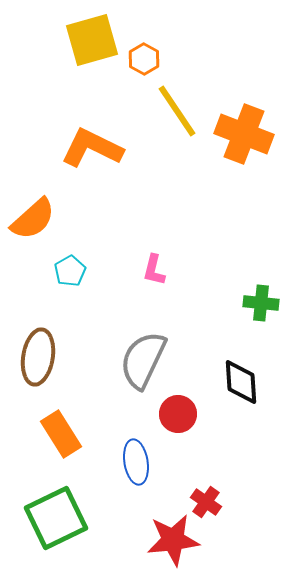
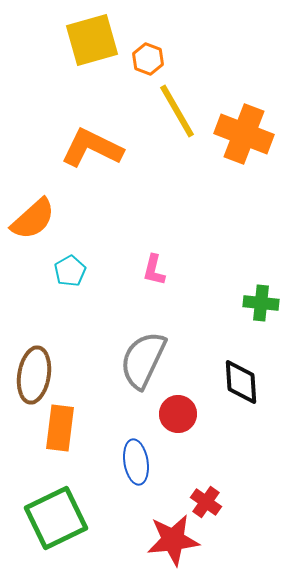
orange hexagon: moved 4 px right; rotated 8 degrees counterclockwise
yellow line: rotated 4 degrees clockwise
brown ellipse: moved 4 px left, 18 px down
orange rectangle: moved 1 px left, 6 px up; rotated 39 degrees clockwise
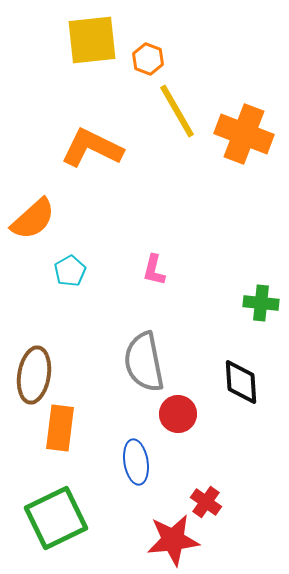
yellow square: rotated 10 degrees clockwise
gray semicircle: moved 1 px right, 2 px down; rotated 36 degrees counterclockwise
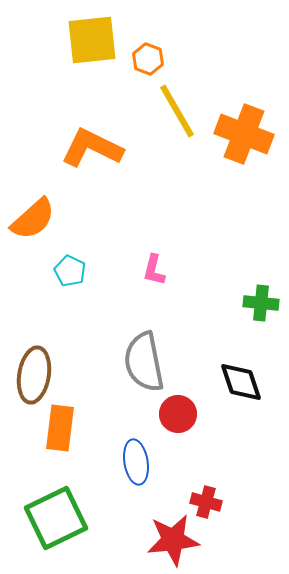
cyan pentagon: rotated 16 degrees counterclockwise
black diamond: rotated 15 degrees counterclockwise
red cross: rotated 20 degrees counterclockwise
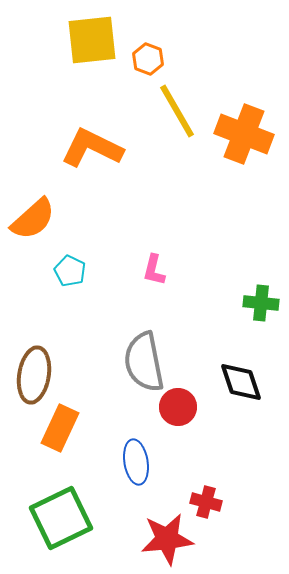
red circle: moved 7 px up
orange rectangle: rotated 18 degrees clockwise
green square: moved 5 px right
red star: moved 6 px left, 1 px up
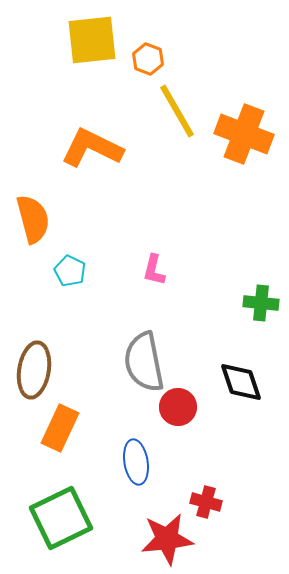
orange semicircle: rotated 63 degrees counterclockwise
brown ellipse: moved 5 px up
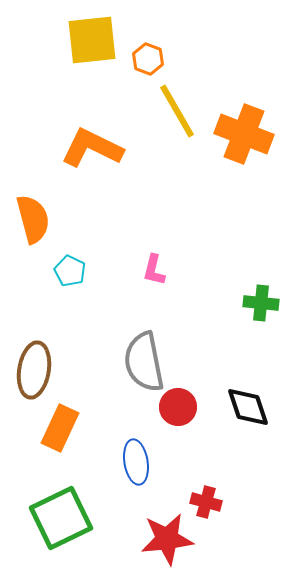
black diamond: moved 7 px right, 25 px down
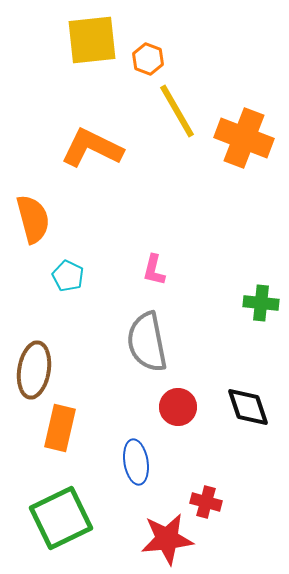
orange cross: moved 4 px down
cyan pentagon: moved 2 px left, 5 px down
gray semicircle: moved 3 px right, 20 px up
orange rectangle: rotated 12 degrees counterclockwise
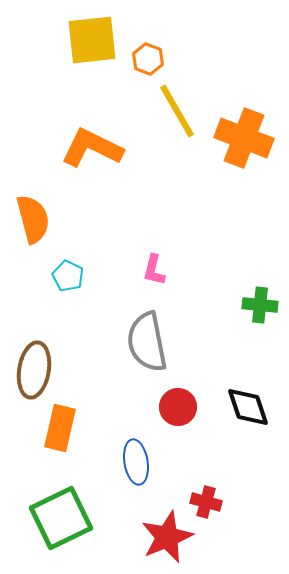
green cross: moved 1 px left, 2 px down
red star: moved 2 px up; rotated 16 degrees counterclockwise
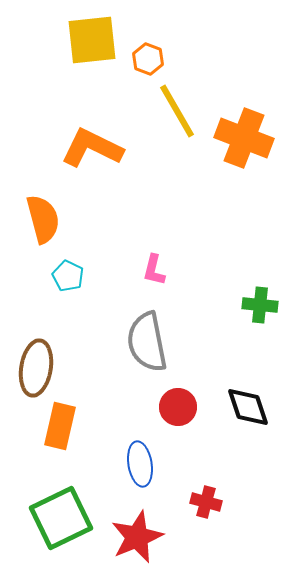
orange semicircle: moved 10 px right
brown ellipse: moved 2 px right, 2 px up
orange rectangle: moved 2 px up
blue ellipse: moved 4 px right, 2 px down
red star: moved 30 px left
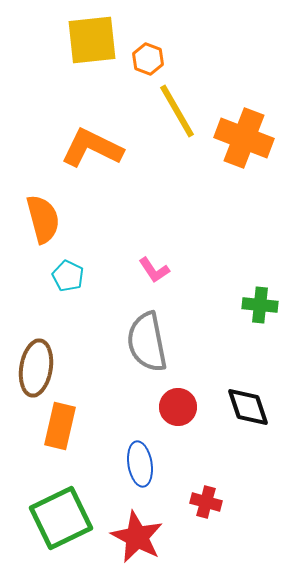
pink L-shape: rotated 48 degrees counterclockwise
red star: rotated 22 degrees counterclockwise
